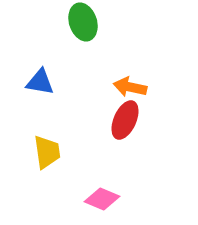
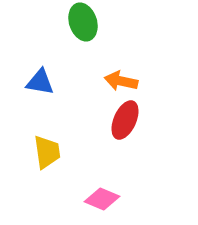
orange arrow: moved 9 px left, 6 px up
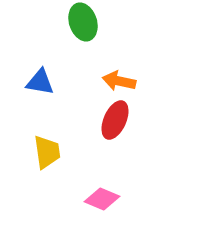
orange arrow: moved 2 px left
red ellipse: moved 10 px left
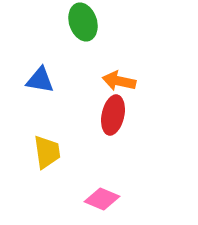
blue triangle: moved 2 px up
red ellipse: moved 2 px left, 5 px up; rotated 12 degrees counterclockwise
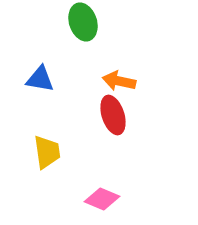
blue triangle: moved 1 px up
red ellipse: rotated 30 degrees counterclockwise
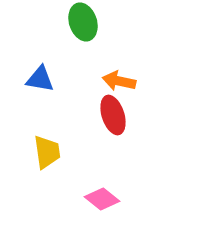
pink diamond: rotated 16 degrees clockwise
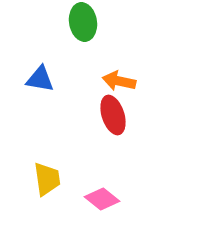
green ellipse: rotated 9 degrees clockwise
yellow trapezoid: moved 27 px down
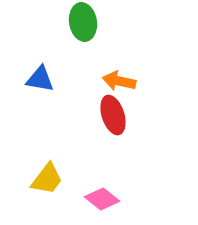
yellow trapezoid: rotated 45 degrees clockwise
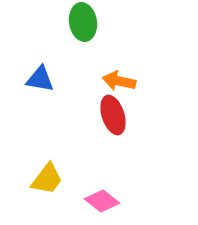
pink diamond: moved 2 px down
